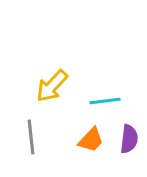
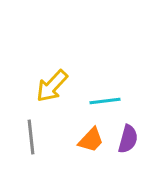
purple semicircle: moved 1 px left; rotated 8 degrees clockwise
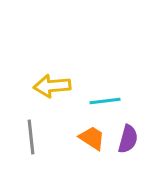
yellow arrow: rotated 42 degrees clockwise
orange trapezoid: moved 1 px right, 2 px up; rotated 100 degrees counterclockwise
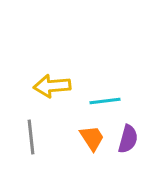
orange trapezoid: rotated 24 degrees clockwise
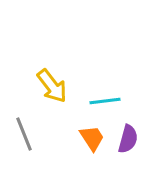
yellow arrow: rotated 123 degrees counterclockwise
gray line: moved 7 px left, 3 px up; rotated 16 degrees counterclockwise
